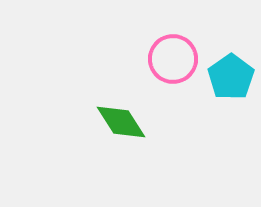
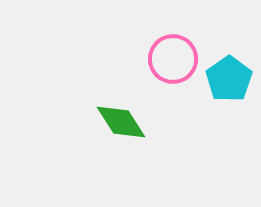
cyan pentagon: moved 2 px left, 2 px down
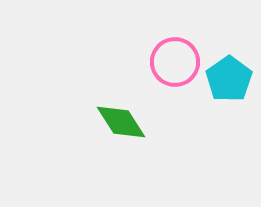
pink circle: moved 2 px right, 3 px down
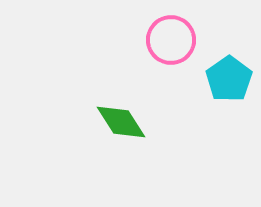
pink circle: moved 4 px left, 22 px up
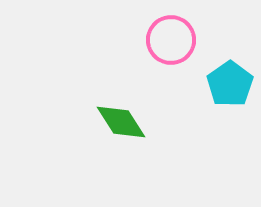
cyan pentagon: moved 1 px right, 5 px down
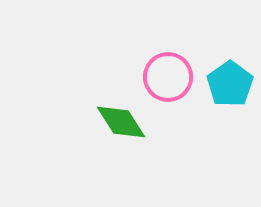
pink circle: moved 3 px left, 37 px down
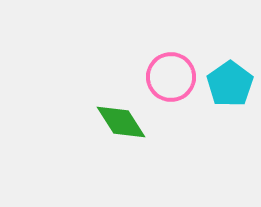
pink circle: moved 3 px right
